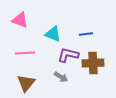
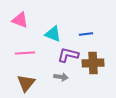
gray arrow: rotated 24 degrees counterclockwise
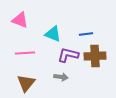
brown cross: moved 2 px right, 7 px up
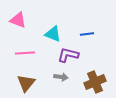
pink triangle: moved 2 px left
blue line: moved 1 px right
brown cross: moved 26 px down; rotated 20 degrees counterclockwise
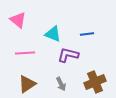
pink triangle: rotated 18 degrees clockwise
gray arrow: moved 7 px down; rotated 56 degrees clockwise
brown triangle: moved 1 px right, 1 px down; rotated 18 degrees clockwise
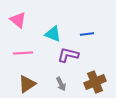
pink line: moved 2 px left
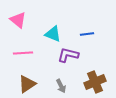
gray arrow: moved 2 px down
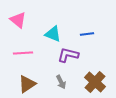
brown cross: rotated 25 degrees counterclockwise
gray arrow: moved 4 px up
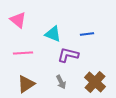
brown triangle: moved 1 px left
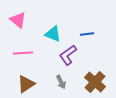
purple L-shape: rotated 50 degrees counterclockwise
